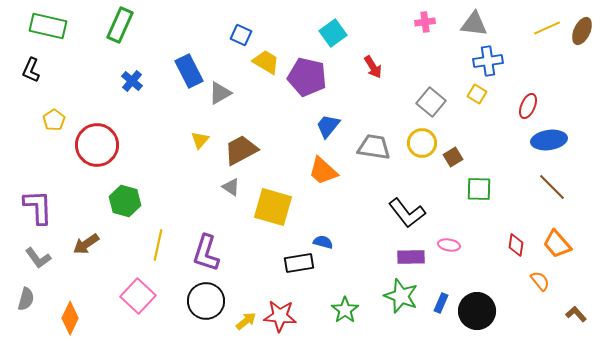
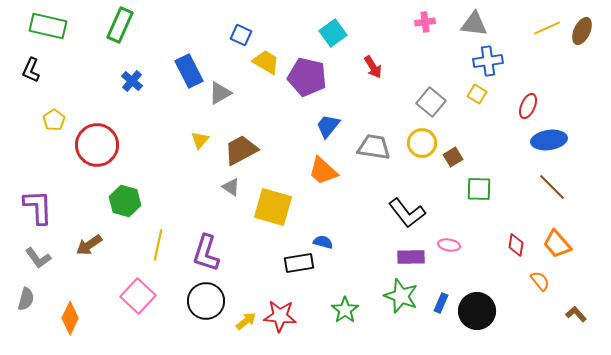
brown arrow at (86, 244): moved 3 px right, 1 px down
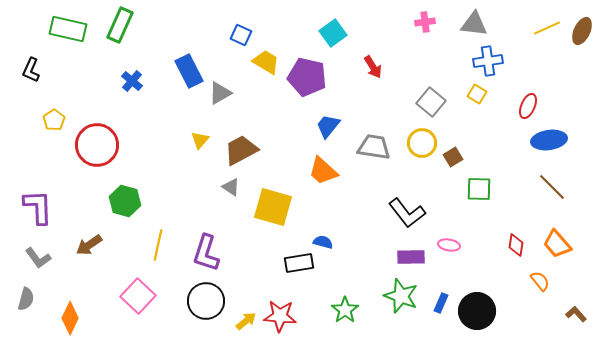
green rectangle at (48, 26): moved 20 px right, 3 px down
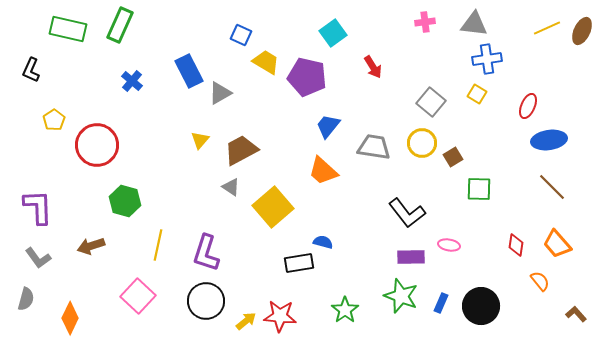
blue cross at (488, 61): moved 1 px left, 2 px up
yellow square at (273, 207): rotated 33 degrees clockwise
brown arrow at (89, 245): moved 2 px right, 1 px down; rotated 16 degrees clockwise
black circle at (477, 311): moved 4 px right, 5 px up
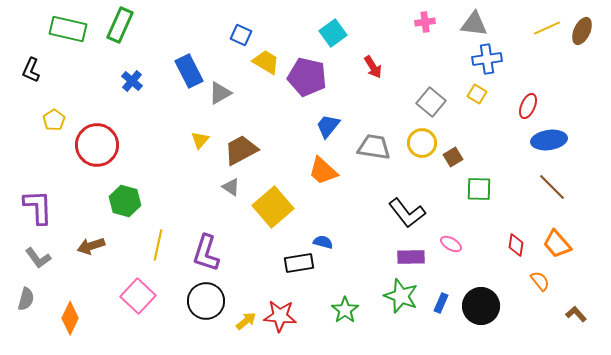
pink ellipse at (449, 245): moved 2 px right, 1 px up; rotated 20 degrees clockwise
